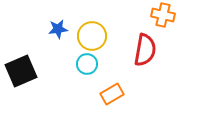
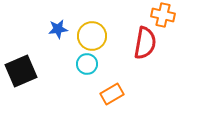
red semicircle: moved 7 px up
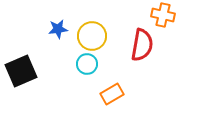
red semicircle: moved 3 px left, 2 px down
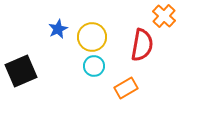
orange cross: moved 1 px right, 1 px down; rotated 30 degrees clockwise
blue star: rotated 18 degrees counterclockwise
yellow circle: moved 1 px down
cyan circle: moved 7 px right, 2 px down
orange rectangle: moved 14 px right, 6 px up
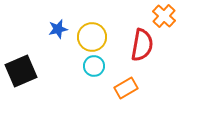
blue star: rotated 12 degrees clockwise
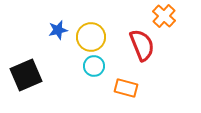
blue star: moved 1 px down
yellow circle: moved 1 px left
red semicircle: rotated 32 degrees counterclockwise
black square: moved 5 px right, 4 px down
orange rectangle: rotated 45 degrees clockwise
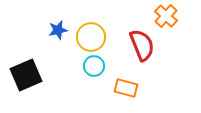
orange cross: moved 2 px right
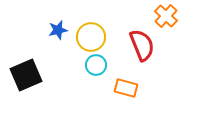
cyan circle: moved 2 px right, 1 px up
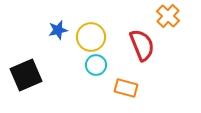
orange cross: moved 2 px right
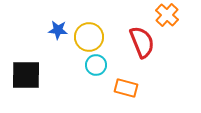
orange cross: moved 1 px left, 1 px up
blue star: rotated 18 degrees clockwise
yellow circle: moved 2 px left
red semicircle: moved 3 px up
black square: rotated 24 degrees clockwise
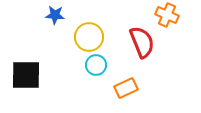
orange cross: rotated 20 degrees counterclockwise
blue star: moved 3 px left, 15 px up
orange rectangle: rotated 40 degrees counterclockwise
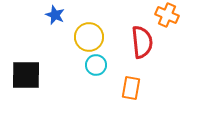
blue star: rotated 18 degrees clockwise
red semicircle: rotated 16 degrees clockwise
orange rectangle: moved 5 px right; rotated 55 degrees counterclockwise
